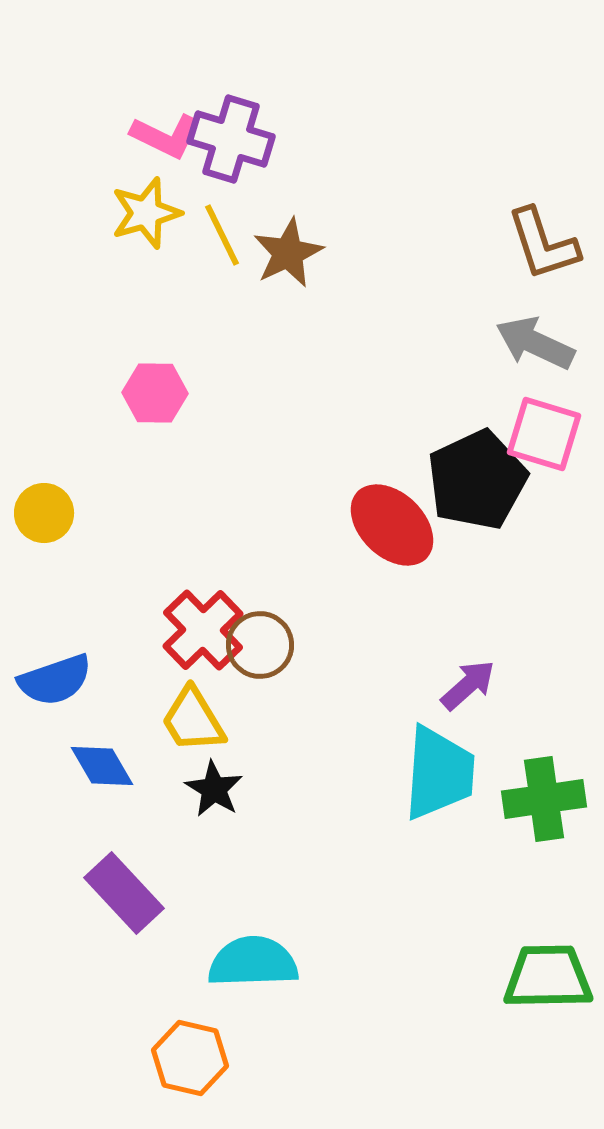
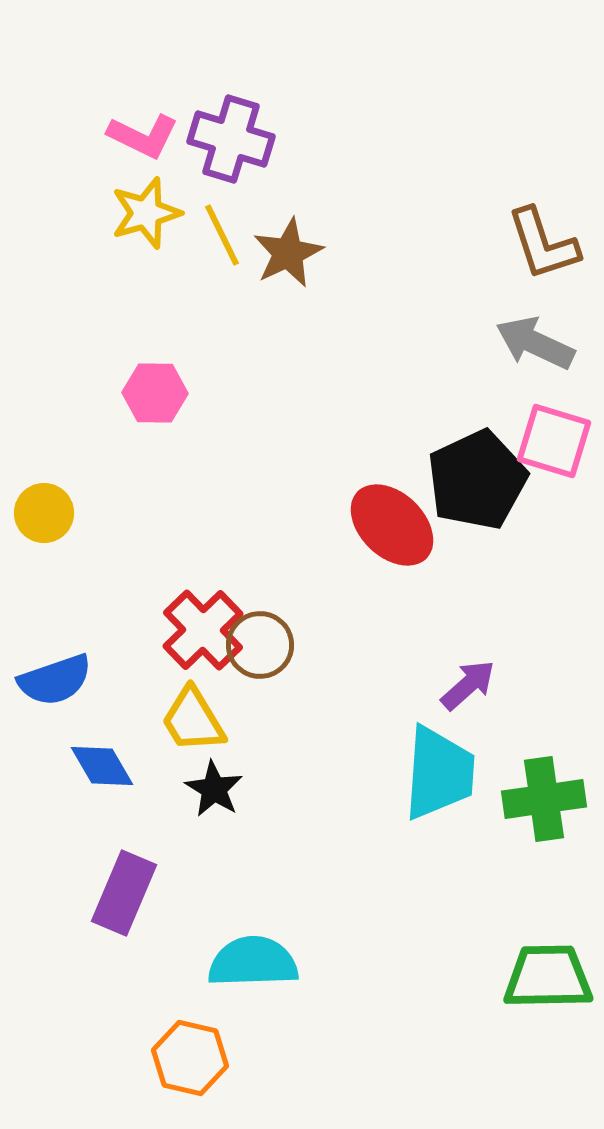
pink L-shape: moved 23 px left
pink square: moved 10 px right, 7 px down
purple rectangle: rotated 66 degrees clockwise
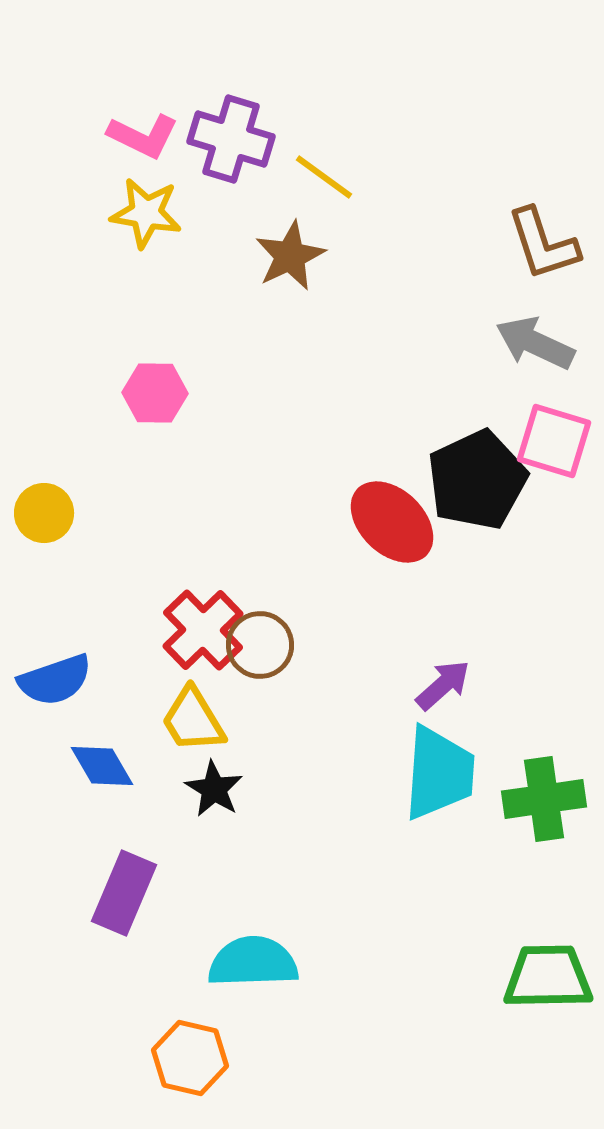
yellow star: rotated 26 degrees clockwise
yellow line: moved 102 px right, 58 px up; rotated 28 degrees counterclockwise
brown star: moved 2 px right, 3 px down
red ellipse: moved 3 px up
purple arrow: moved 25 px left
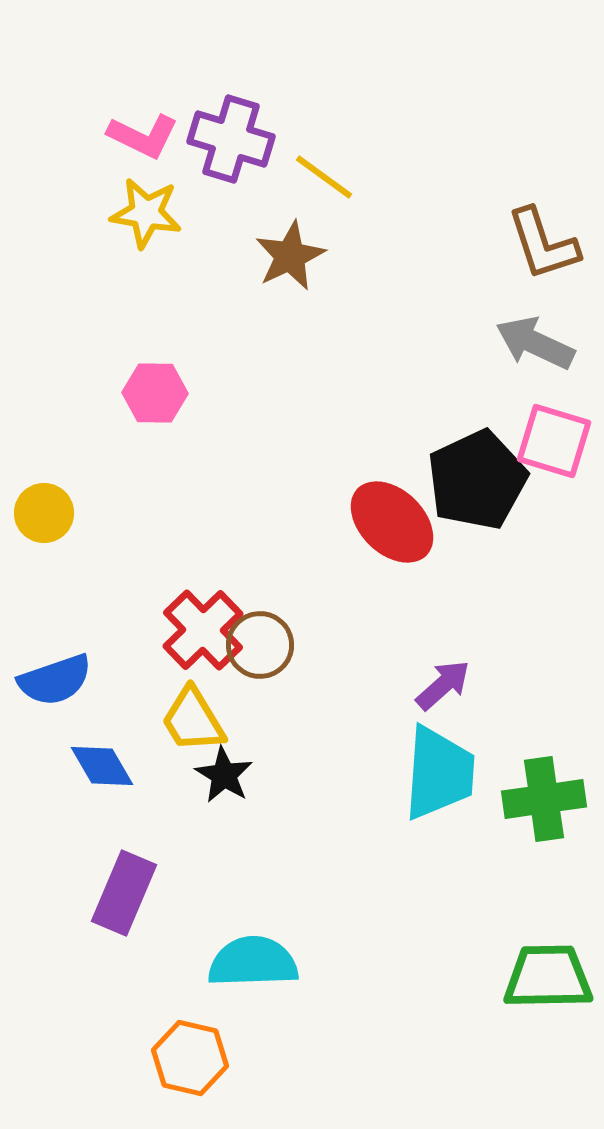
black star: moved 10 px right, 14 px up
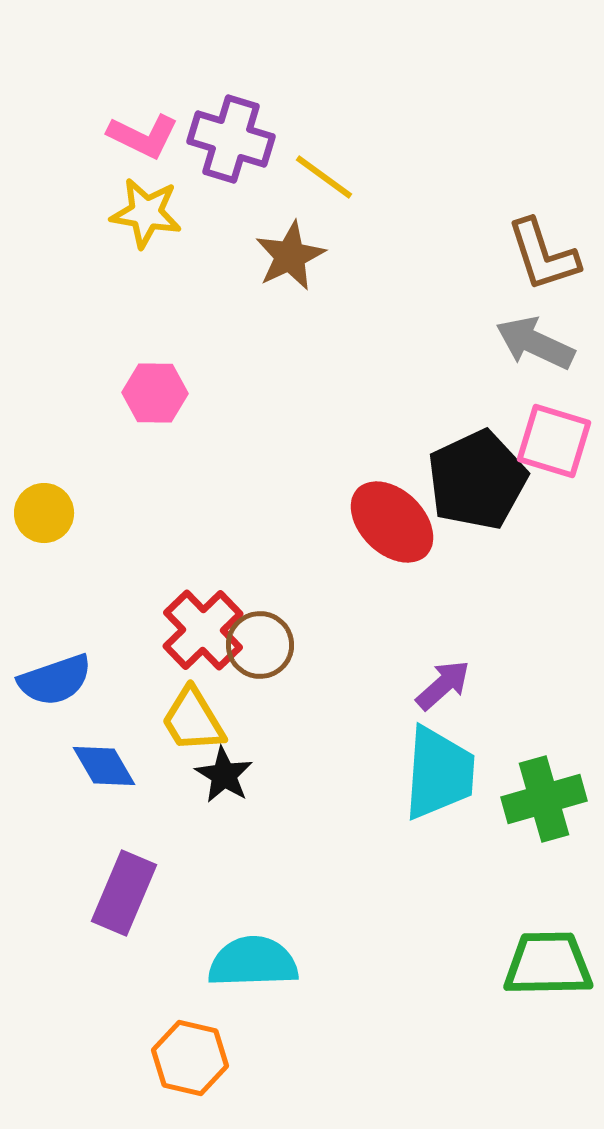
brown L-shape: moved 11 px down
blue diamond: moved 2 px right
green cross: rotated 8 degrees counterclockwise
green trapezoid: moved 13 px up
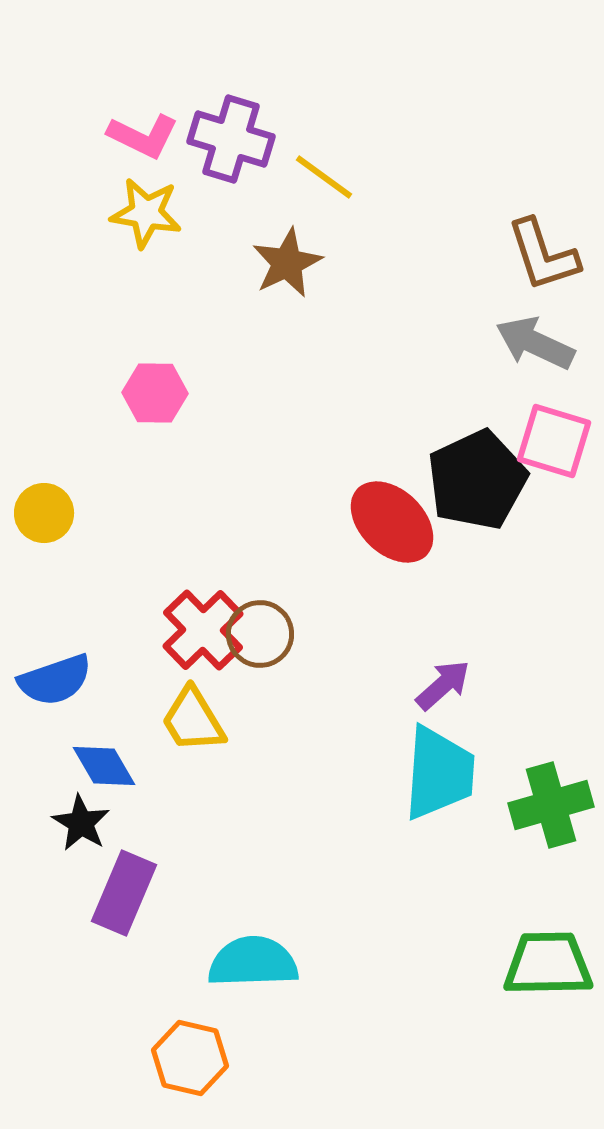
brown star: moved 3 px left, 7 px down
brown circle: moved 11 px up
black star: moved 143 px left, 48 px down
green cross: moved 7 px right, 6 px down
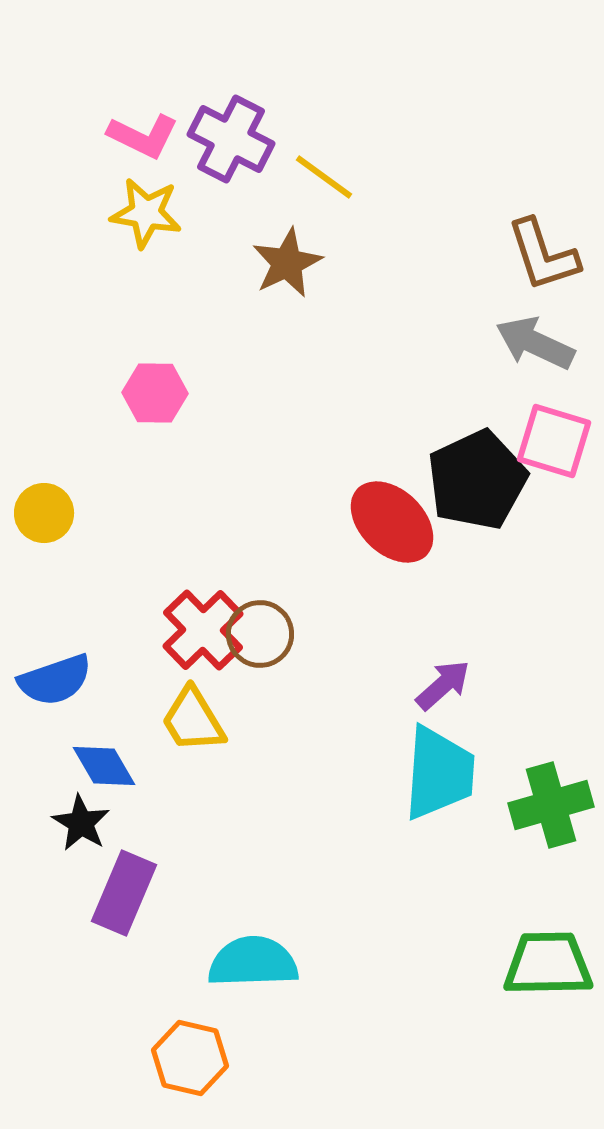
purple cross: rotated 10 degrees clockwise
